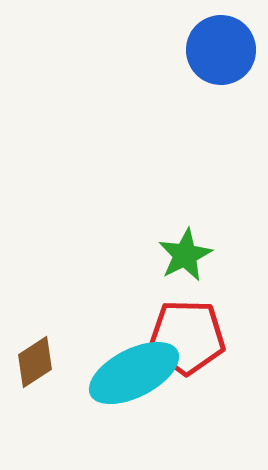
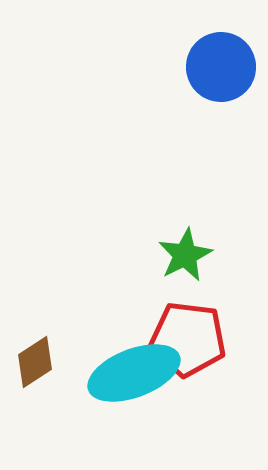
blue circle: moved 17 px down
red pentagon: moved 1 px right, 2 px down; rotated 6 degrees clockwise
cyan ellipse: rotated 6 degrees clockwise
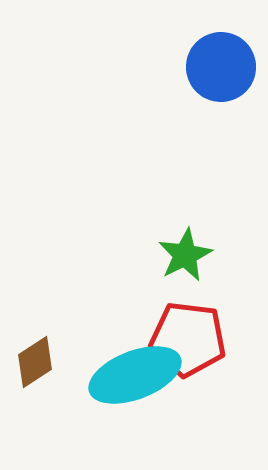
cyan ellipse: moved 1 px right, 2 px down
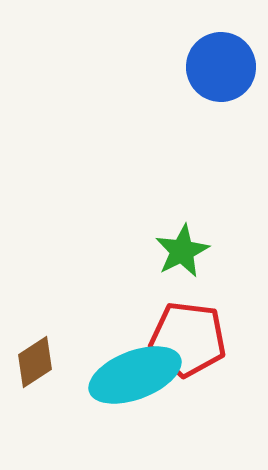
green star: moved 3 px left, 4 px up
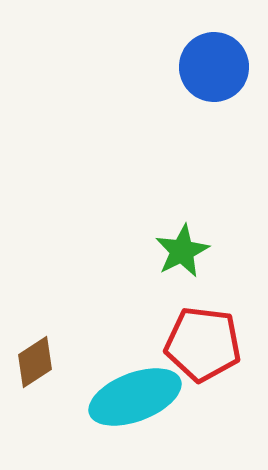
blue circle: moved 7 px left
red pentagon: moved 15 px right, 5 px down
cyan ellipse: moved 22 px down
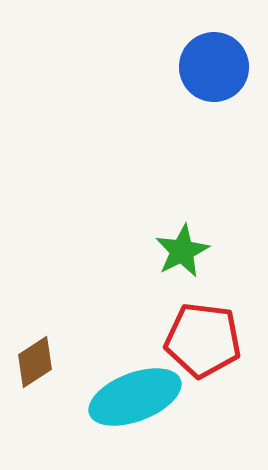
red pentagon: moved 4 px up
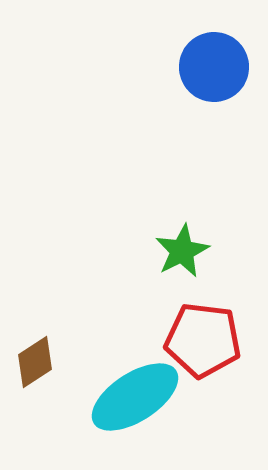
cyan ellipse: rotated 12 degrees counterclockwise
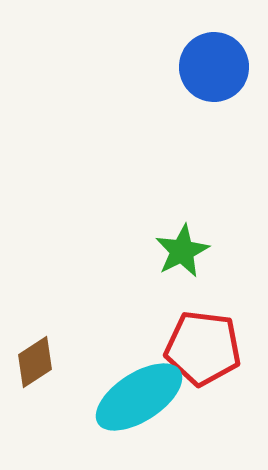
red pentagon: moved 8 px down
cyan ellipse: moved 4 px right
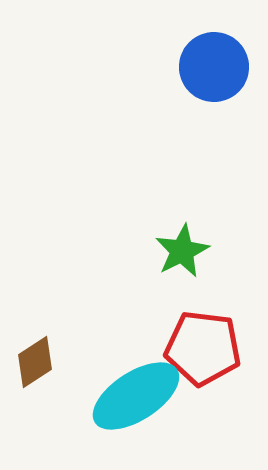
cyan ellipse: moved 3 px left, 1 px up
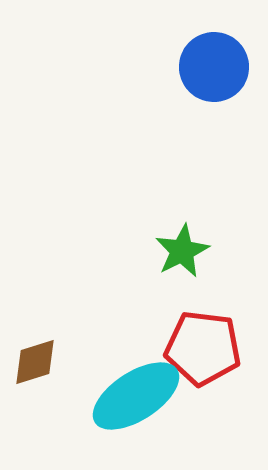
brown diamond: rotated 16 degrees clockwise
